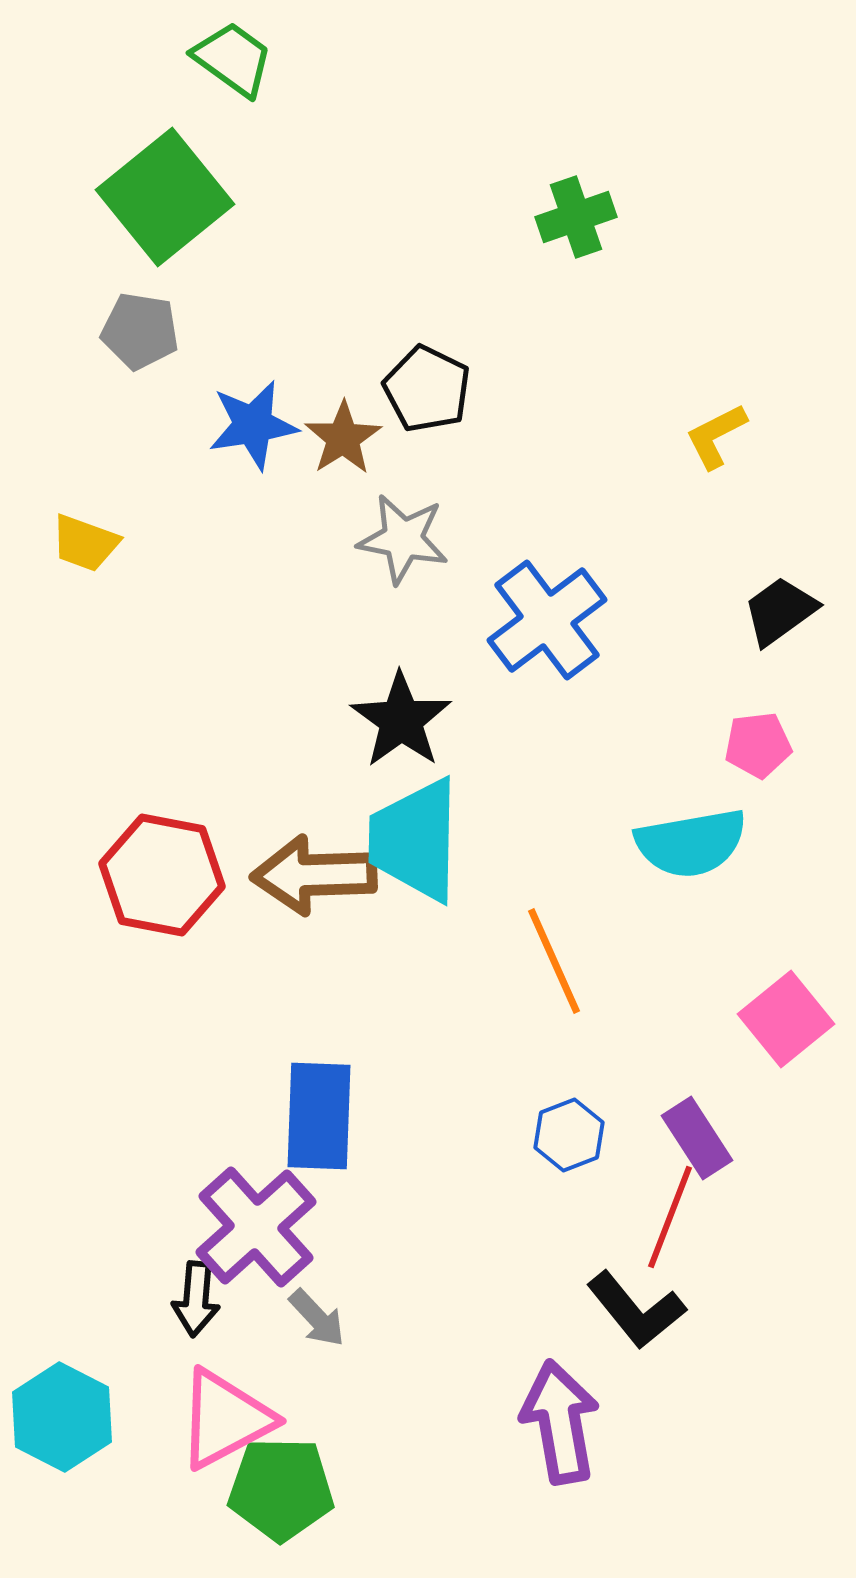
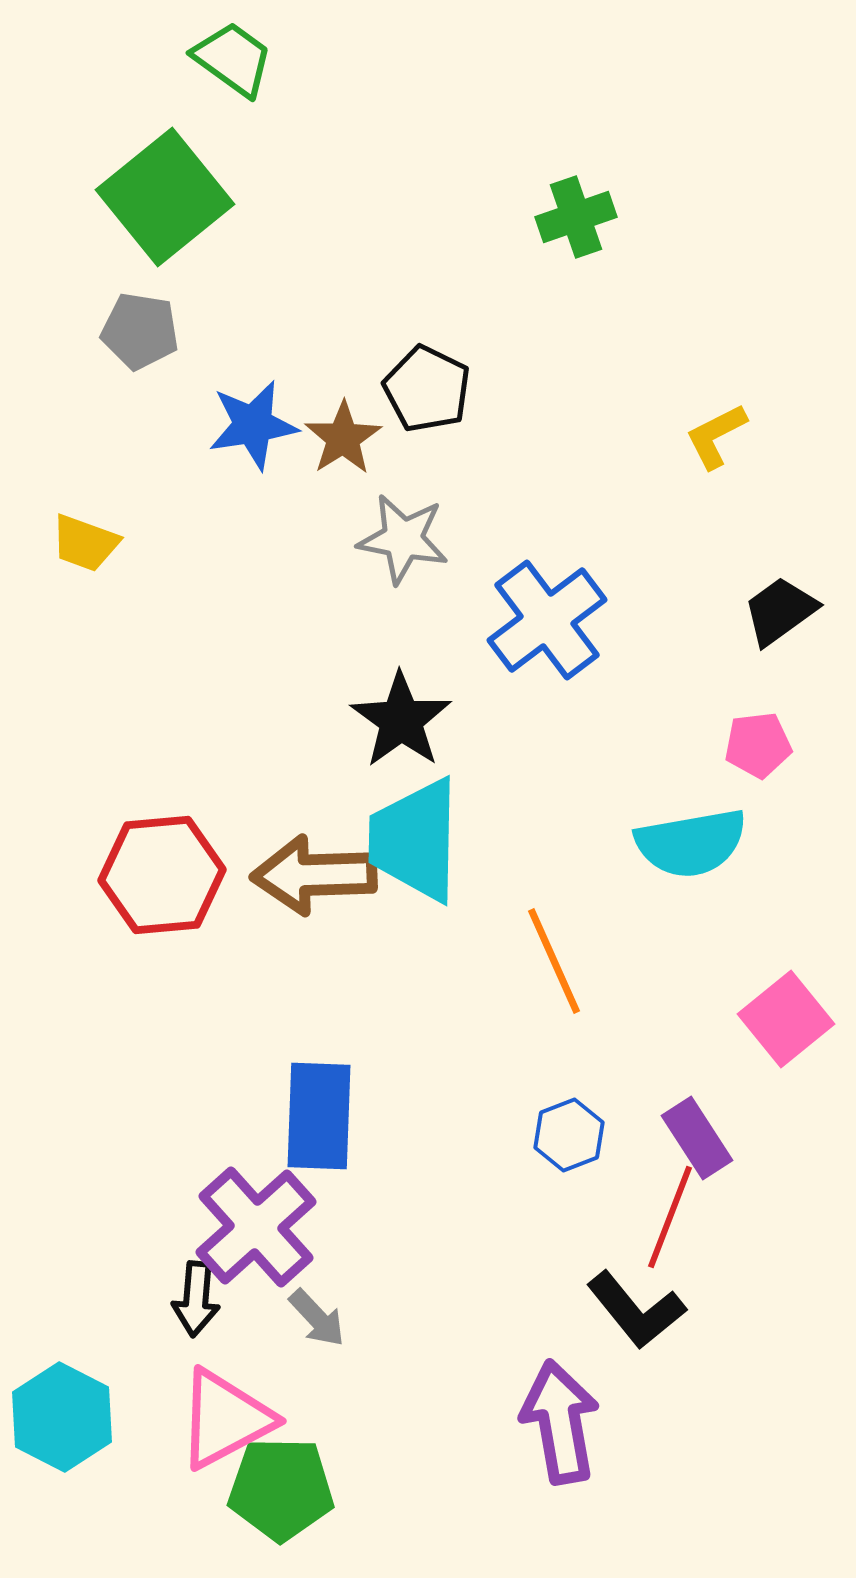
red hexagon: rotated 16 degrees counterclockwise
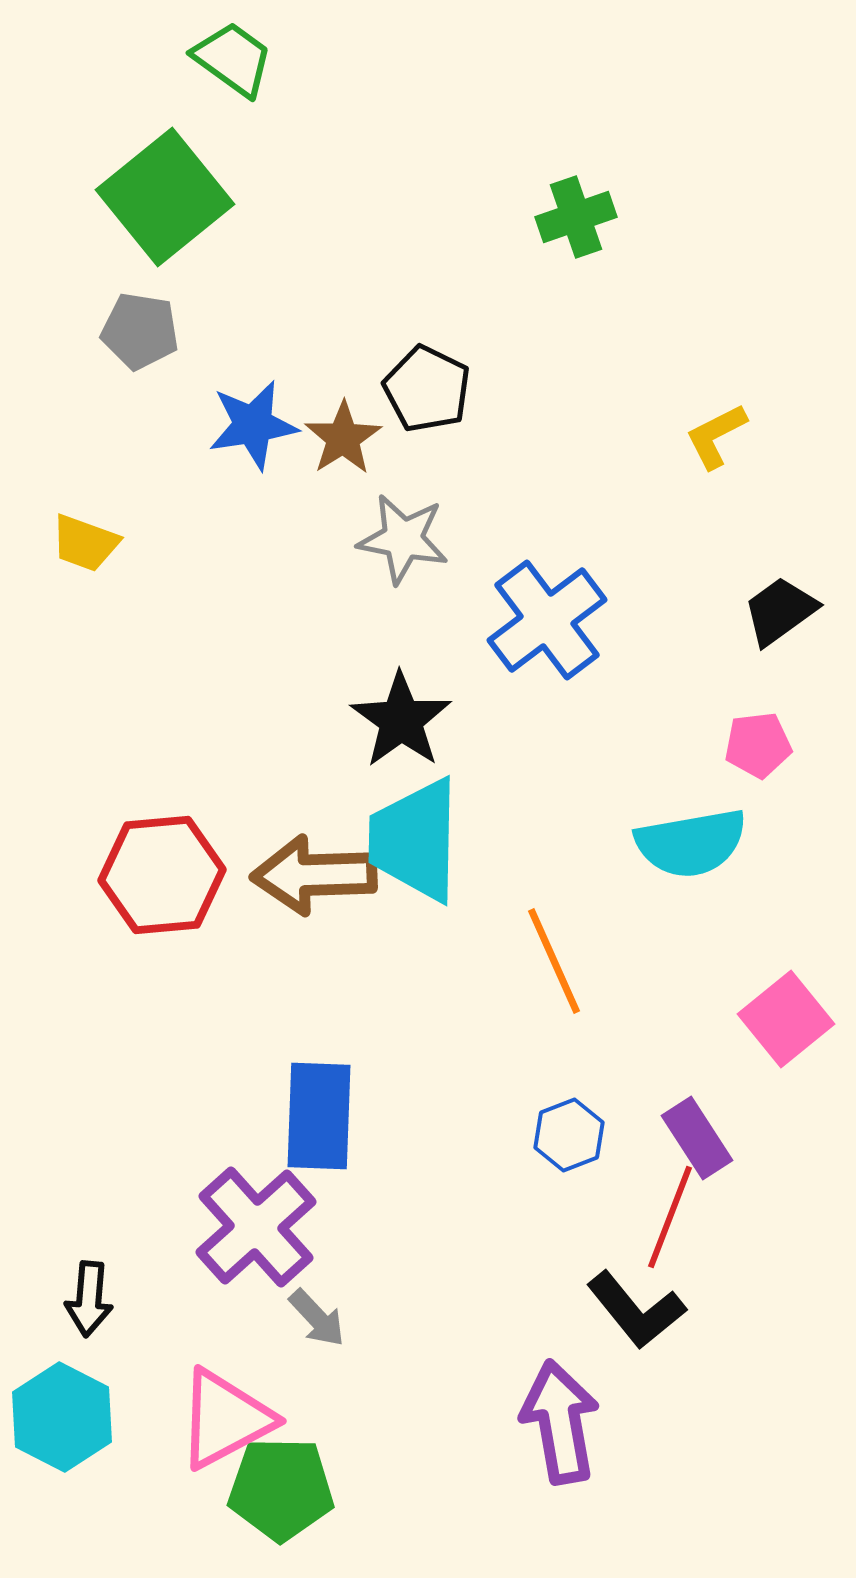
black arrow: moved 107 px left
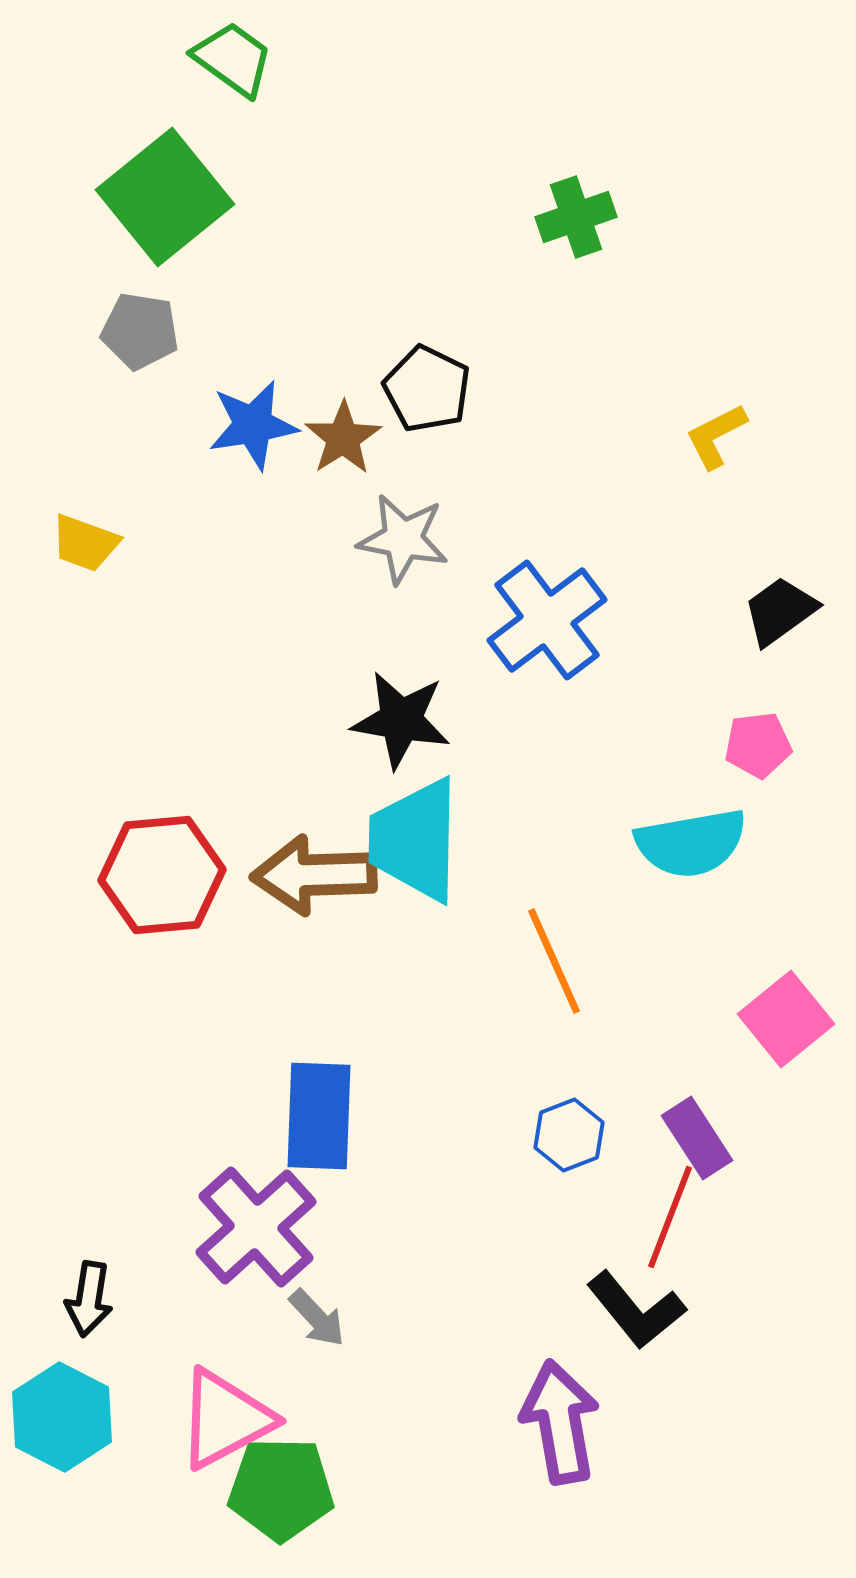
black star: rotated 26 degrees counterclockwise
black arrow: rotated 4 degrees clockwise
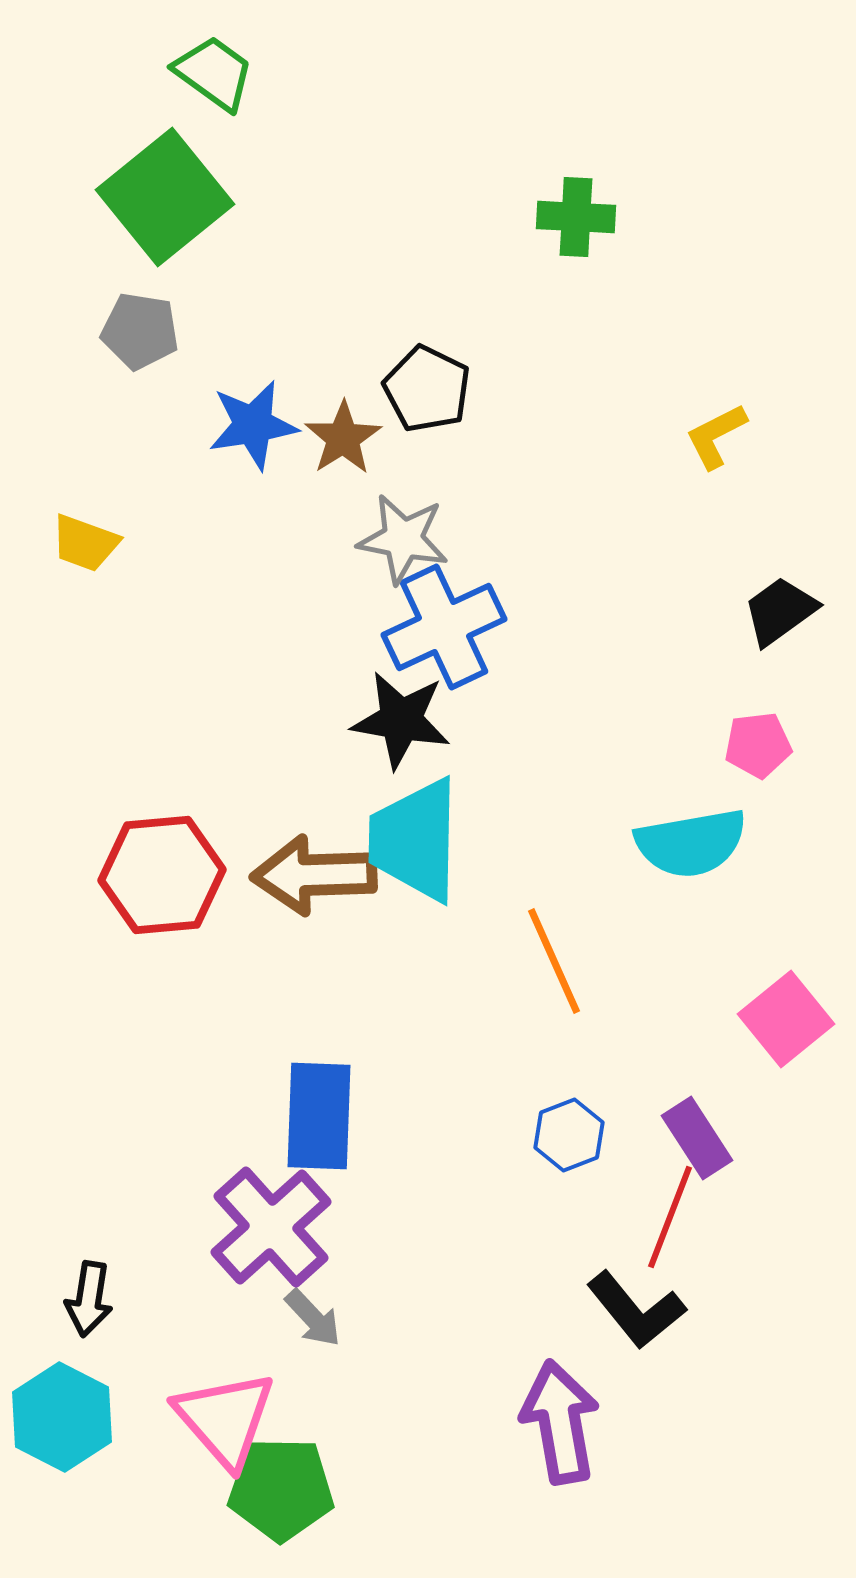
green trapezoid: moved 19 px left, 14 px down
green cross: rotated 22 degrees clockwise
blue cross: moved 103 px left, 7 px down; rotated 12 degrees clockwise
purple cross: moved 15 px right
gray arrow: moved 4 px left
pink triangle: rotated 43 degrees counterclockwise
